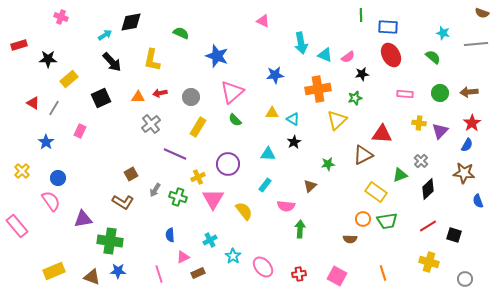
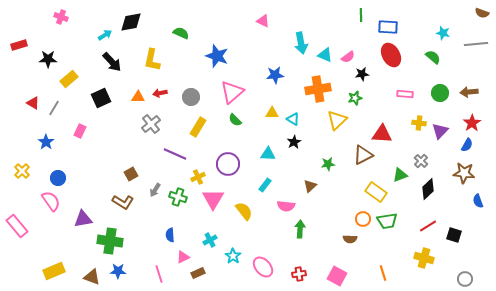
yellow cross at (429, 262): moved 5 px left, 4 px up
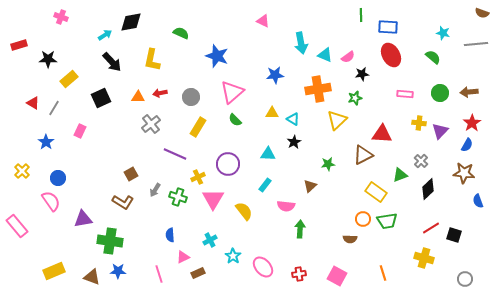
red line at (428, 226): moved 3 px right, 2 px down
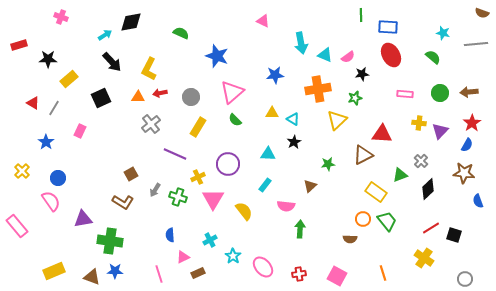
yellow L-shape at (152, 60): moved 3 px left, 9 px down; rotated 15 degrees clockwise
green trapezoid at (387, 221): rotated 120 degrees counterclockwise
yellow cross at (424, 258): rotated 18 degrees clockwise
blue star at (118, 271): moved 3 px left
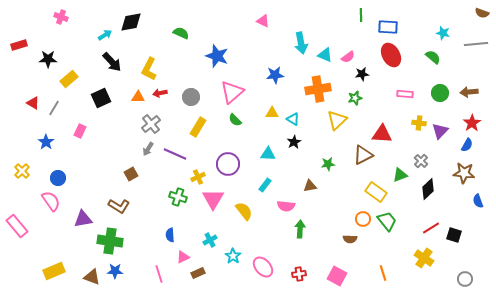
brown triangle at (310, 186): rotated 32 degrees clockwise
gray arrow at (155, 190): moved 7 px left, 41 px up
brown L-shape at (123, 202): moved 4 px left, 4 px down
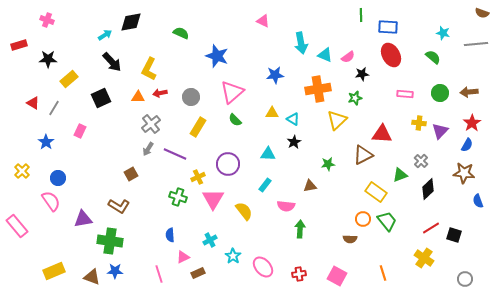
pink cross at (61, 17): moved 14 px left, 3 px down
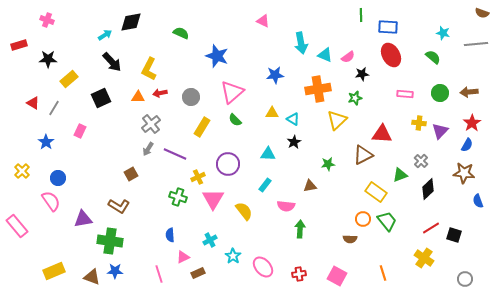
yellow rectangle at (198, 127): moved 4 px right
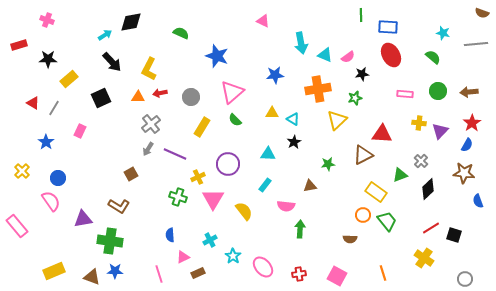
green circle at (440, 93): moved 2 px left, 2 px up
orange circle at (363, 219): moved 4 px up
